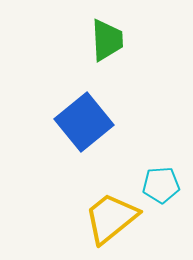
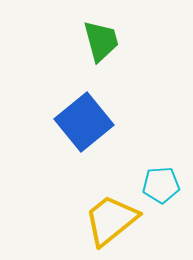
green trapezoid: moved 6 px left, 1 px down; rotated 12 degrees counterclockwise
yellow trapezoid: moved 2 px down
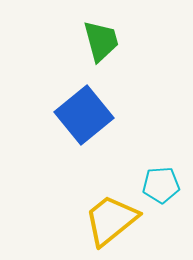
blue square: moved 7 px up
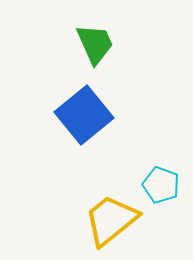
green trapezoid: moved 6 px left, 3 px down; rotated 9 degrees counterclockwise
cyan pentagon: rotated 24 degrees clockwise
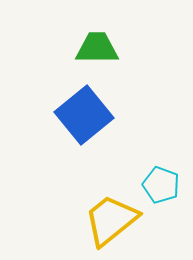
green trapezoid: moved 2 px right, 4 px down; rotated 66 degrees counterclockwise
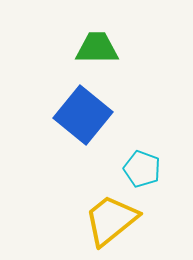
blue square: moved 1 px left; rotated 12 degrees counterclockwise
cyan pentagon: moved 19 px left, 16 px up
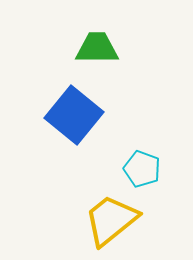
blue square: moved 9 px left
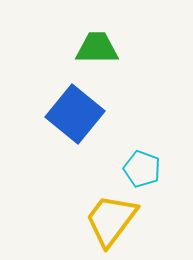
blue square: moved 1 px right, 1 px up
yellow trapezoid: rotated 14 degrees counterclockwise
